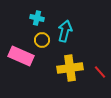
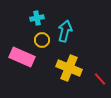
cyan cross: rotated 24 degrees counterclockwise
pink rectangle: moved 1 px right, 1 px down
yellow cross: moved 1 px left; rotated 30 degrees clockwise
red line: moved 7 px down
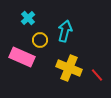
cyan cross: moved 9 px left; rotated 32 degrees counterclockwise
yellow circle: moved 2 px left
red line: moved 3 px left, 4 px up
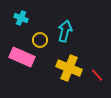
cyan cross: moved 7 px left; rotated 24 degrees counterclockwise
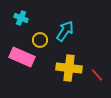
cyan arrow: rotated 20 degrees clockwise
yellow cross: rotated 15 degrees counterclockwise
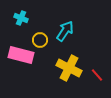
pink rectangle: moved 1 px left, 2 px up; rotated 10 degrees counterclockwise
yellow cross: rotated 20 degrees clockwise
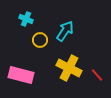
cyan cross: moved 5 px right, 1 px down
pink rectangle: moved 20 px down
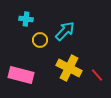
cyan cross: rotated 16 degrees counterclockwise
cyan arrow: rotated 10 degrees clockwise
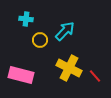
red line: moved 2 px left, 1 px down
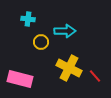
cyan cross: moved 2 px right
cyan arrow: rotated 45 degrees clockwise
yellow circle: moved 1 px right, 2 px down
pink rectangle: moved 1 px left, 4 px down
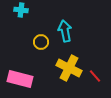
cyan cross: moved 7 px left, 9 px up
cyan arrow: rotated 100 degrees counterclockwise
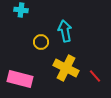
yellow cross: moved 3 px left
